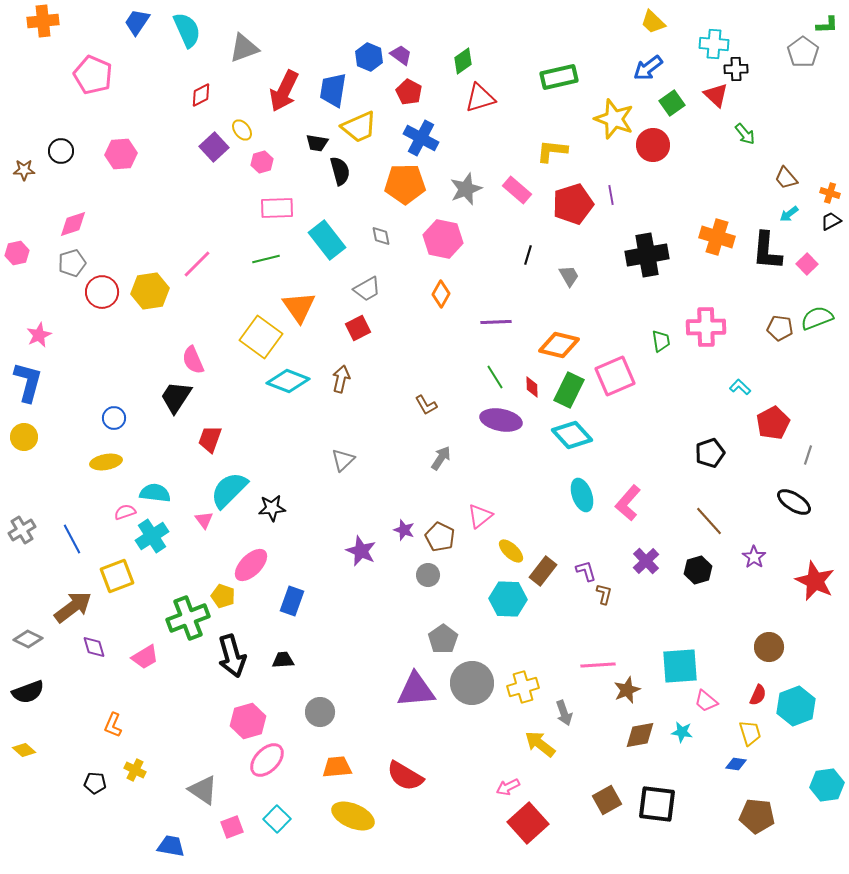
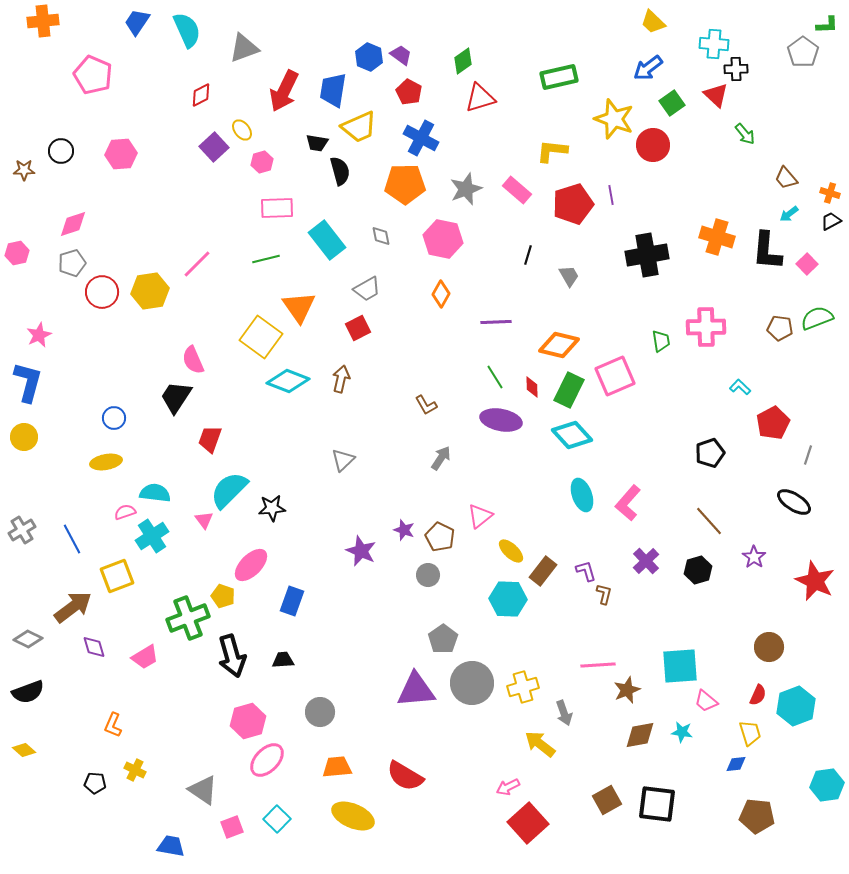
blue diamond at (736, 764): rotated 15 degrees counterclockwise
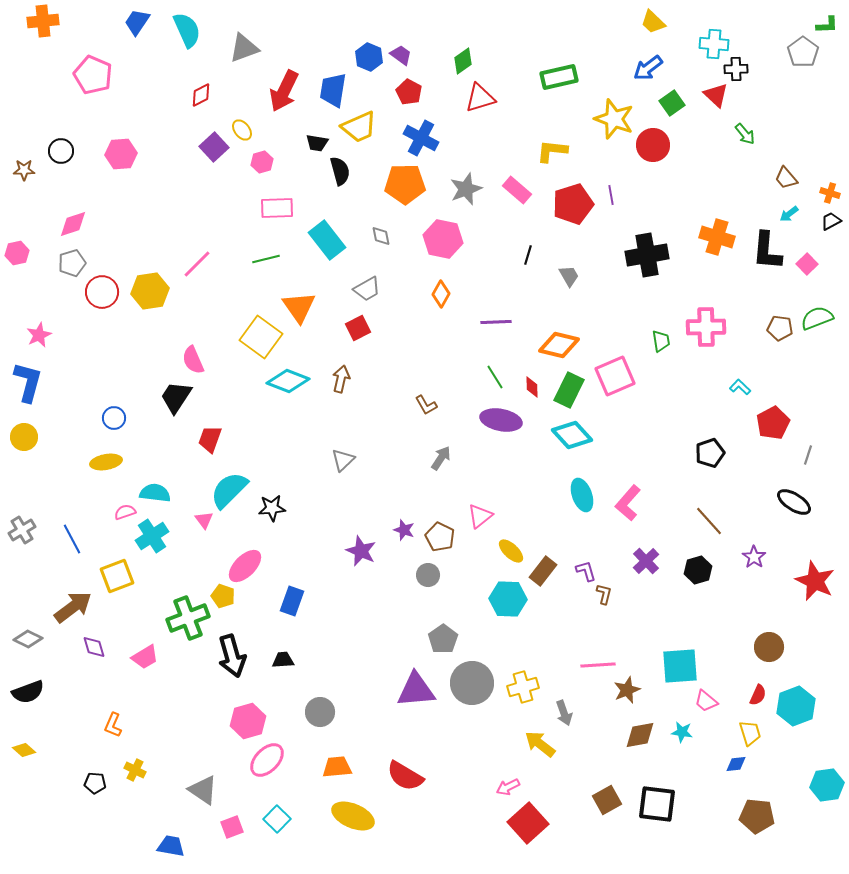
pink ellipse at (251, 565): moved 6 px left, 1 px down
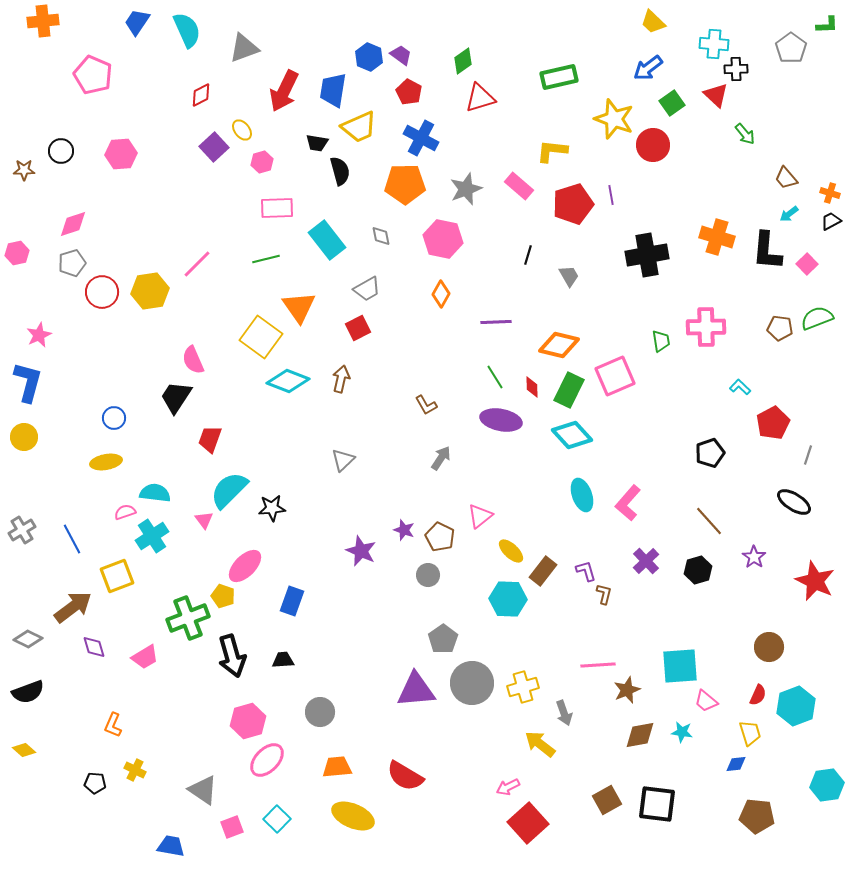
gray pentagon at (803, 52): moved 12 px left, 4 px up
pink rectangle at (517, 190): moved 2 px right, 4 px up
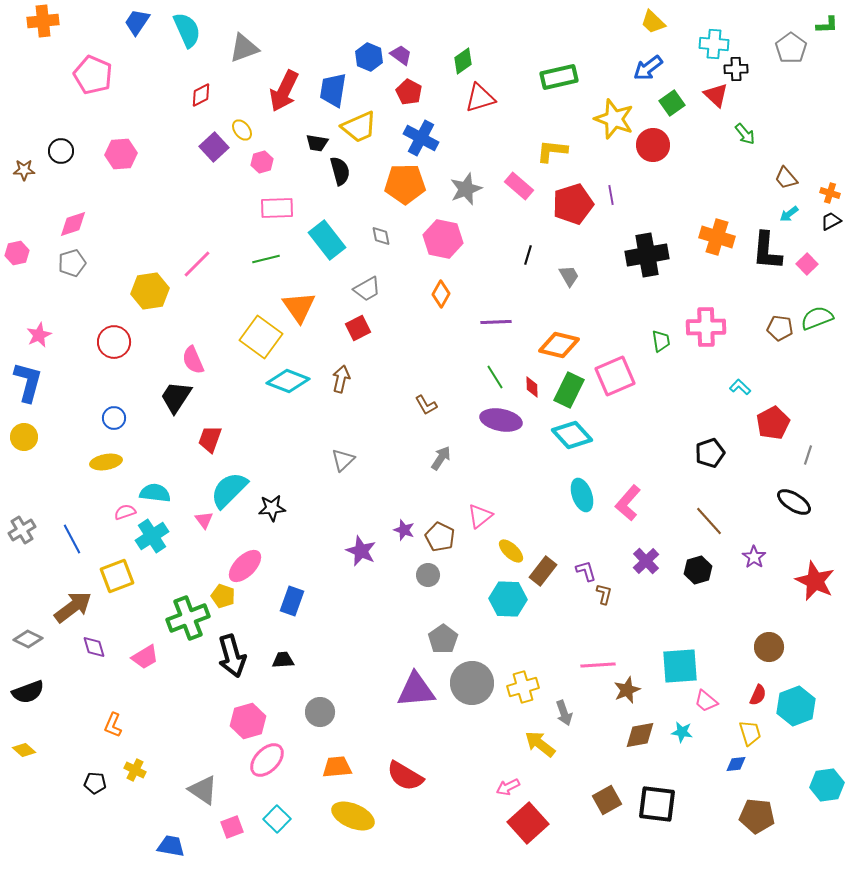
red circle at (102, 292): moved 12 px right, 50 px down
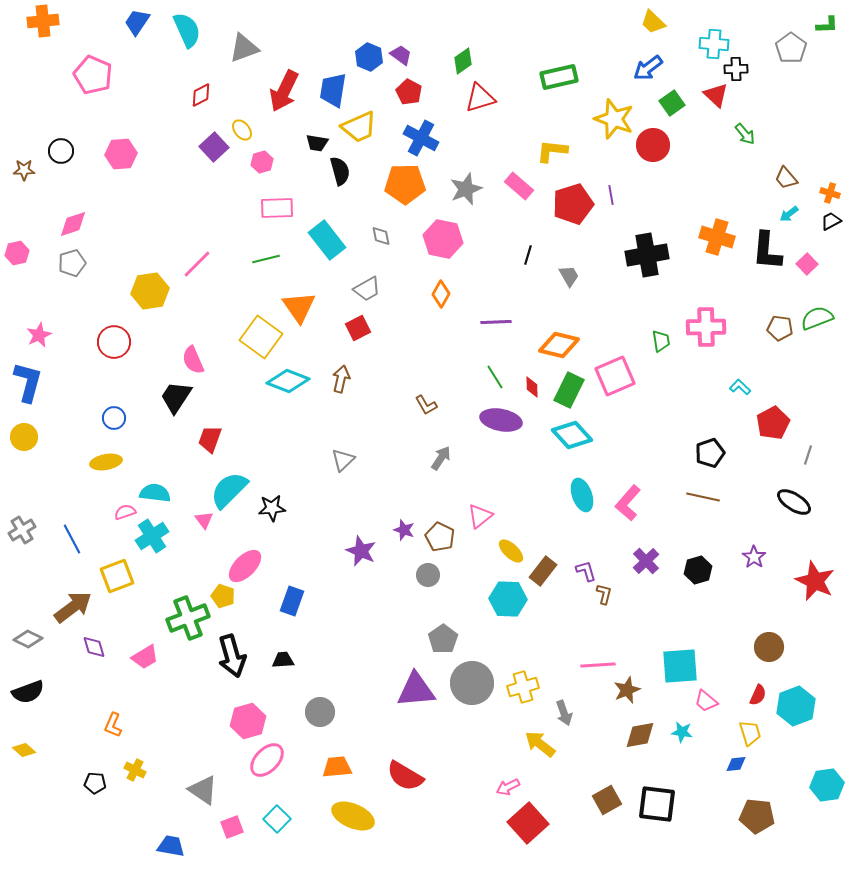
brown line at (709, 521): moved 6 px left, 24 px up; rotated 36 degrees counterclockwise
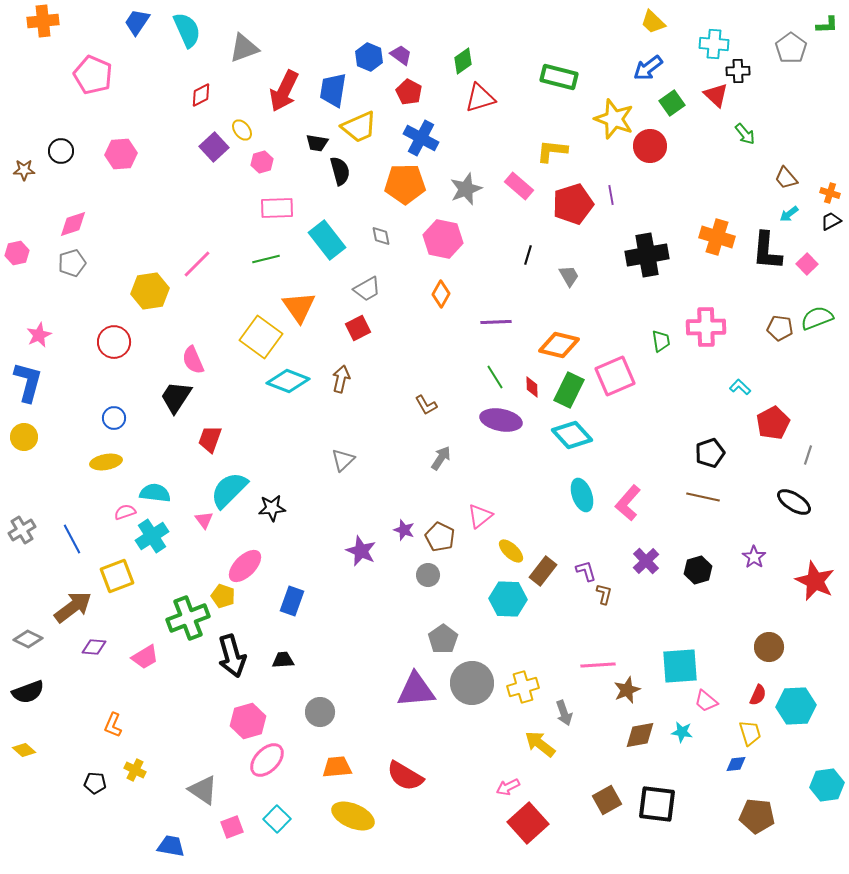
black cross at (736, 69): moved 2 px right, 2 px down
green rectangle at (559, 77): rotated 27 degrees clockwise
red circle at (653, 145): moved 3 px left, 1 px down
purple diamond at (94, 647): rotated 70 degrees counterclockwise
cyan hexagon at (796, 706): rotated 18 degrees clockwise
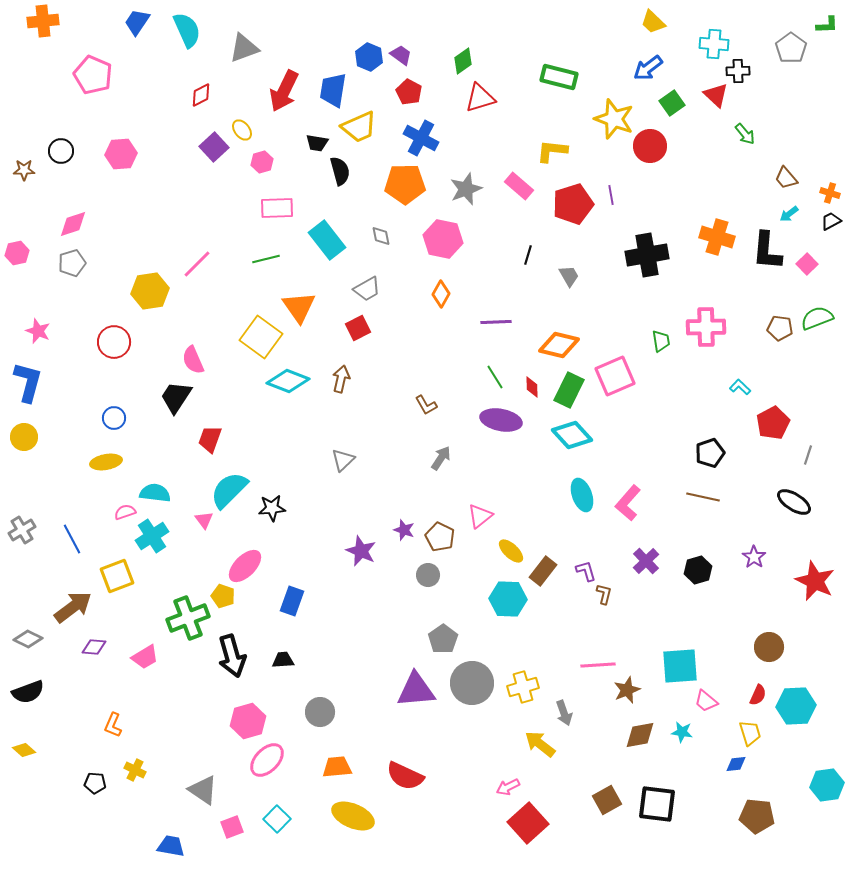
pink star at (39, 335): moved 1 px left, 4 px up; rotated 25 degrees counterclockwise
red semicircle at (405, 776): rotated 6 degrees counterclockwise
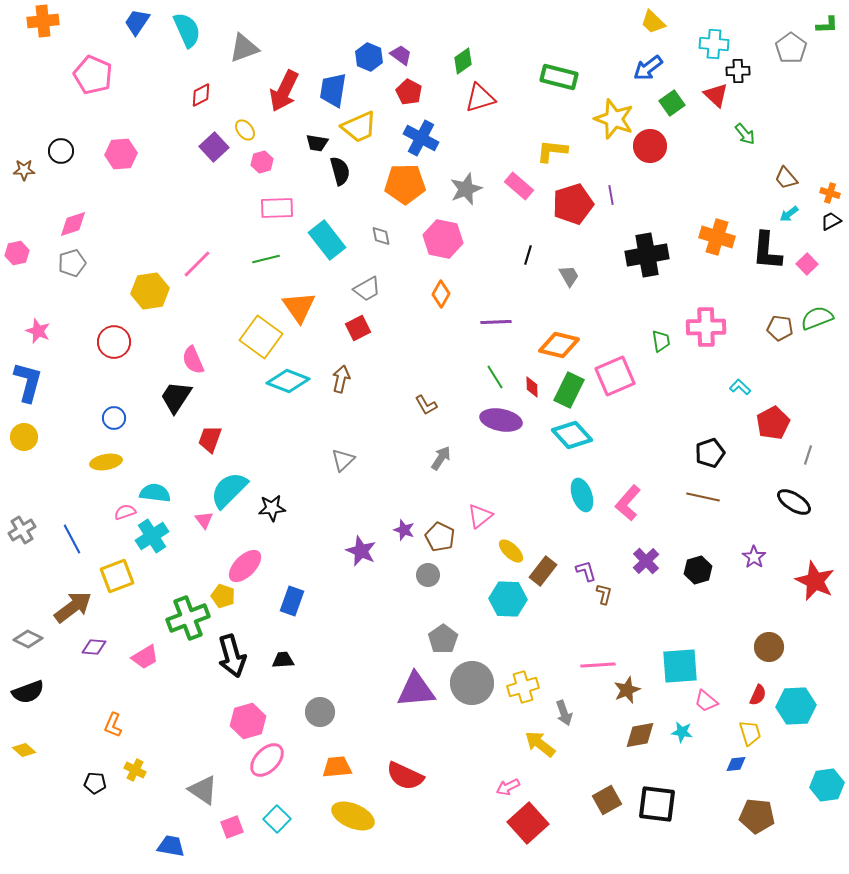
yellow ellipse at (242, 130): moved 3 px right
